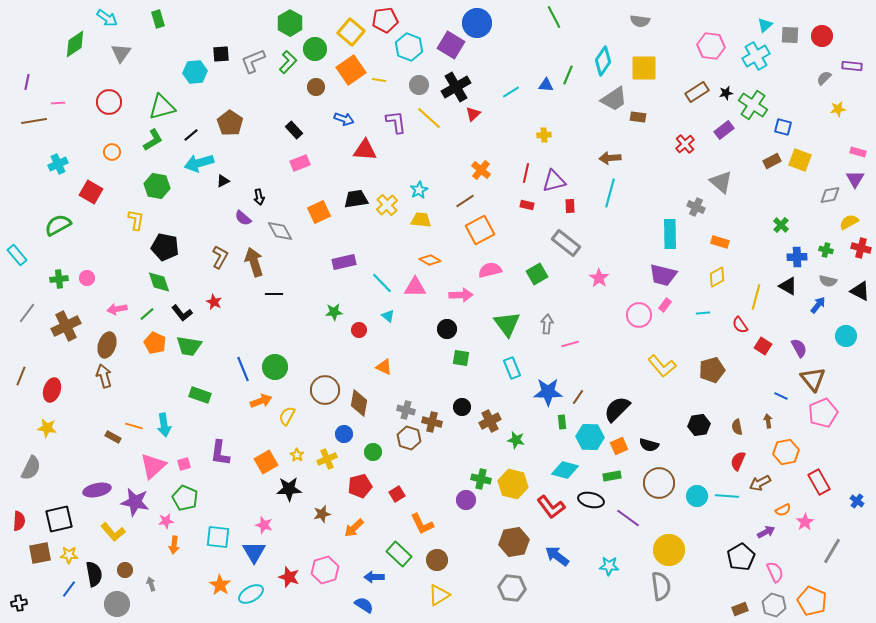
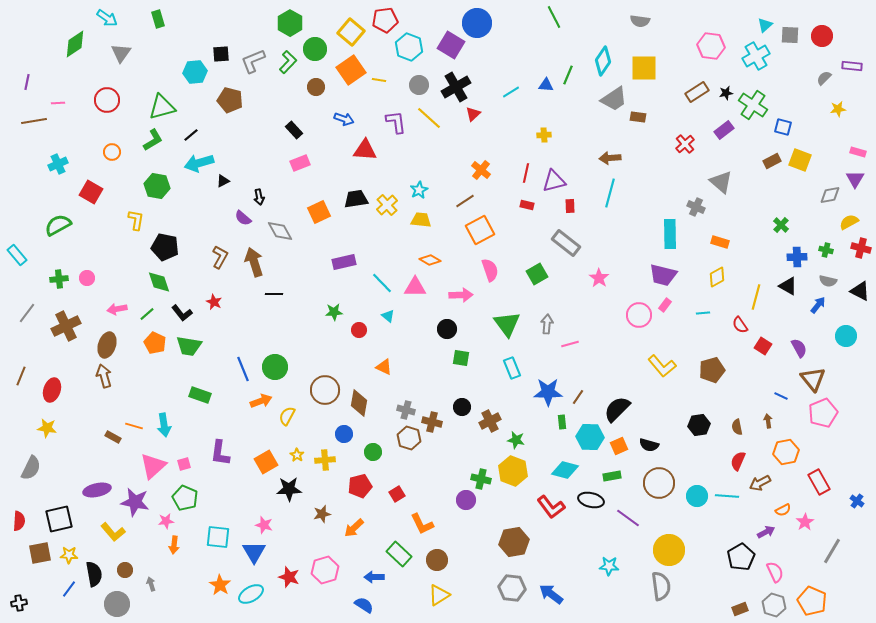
red circle at (109, 102): moved 2 px left, 2 px up
brown pentagon at (230, 123): moved 23 px up; rotated 20 degrees counterclockwise
pink semicircle at (490, 270): rotated 85 degrees clockwise
yellow cross at (327, 459): moved 2 px left, 1 px down; rotated 18 degrees clockwise
yellow hexagon at (513, 484): moved 13 px up; rotated 8 degrees clockwise
blue arrow at (557, 556): moved 6 px left, 38 px down
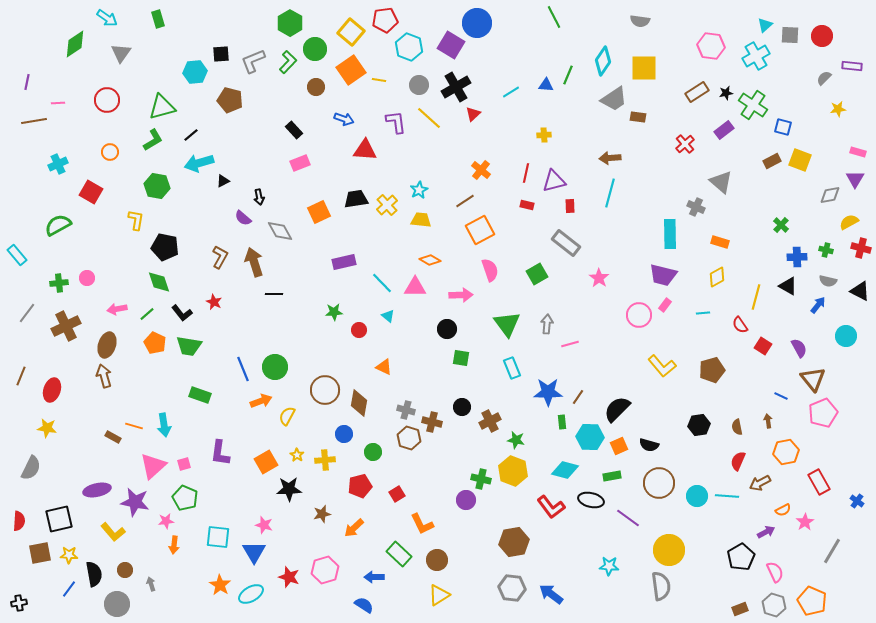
orange circle at (112, 152): moved 2 px left
green cross at (59, 279): moved 4 px down
